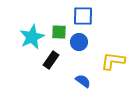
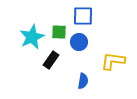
blue semicircle: rotated 63 degrees clockwise
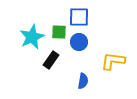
blue square: moved 4 px left, 1 px down
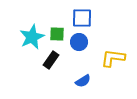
blue square: moved 3 px right, 1 px down
green square: moved 2 px left, 2 px down
yellow L-shape: moved 3 px up
blue semicircle: rotated 49 degrees clockwise
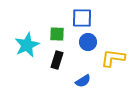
cyan star: moved 5 px left, 8 px down
blue circle: moved 9 px right
black rectangle: moved 6 px right; rotated 18 degrees counterclockwise
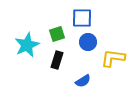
green square: rotated 21 degrees counterclockwise
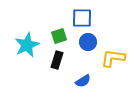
green square: moved 2 px right, 2 px down
